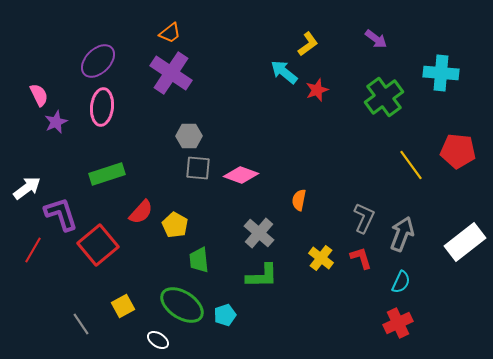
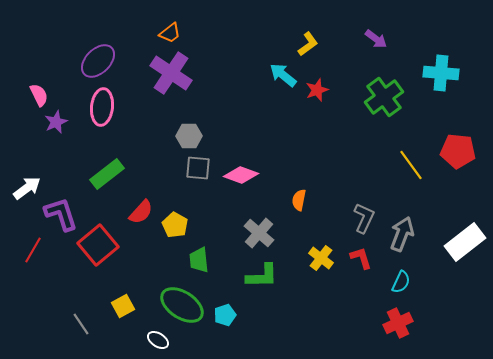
cyan arrow: moved 1 px left, 3 px down
green rectangle: rotated 20 degrees counterclockwise
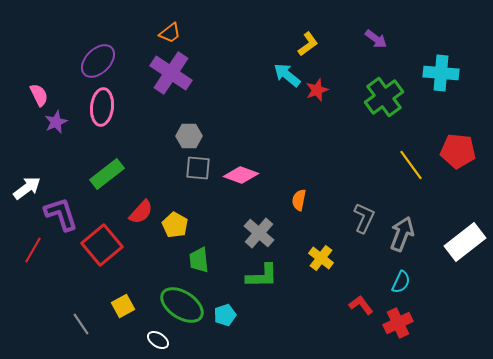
cyan arrow: moved 4 px right
red square: moved 4 px right
red L-shape: moved 47 px down; rotated 20 degrees counterclockwise
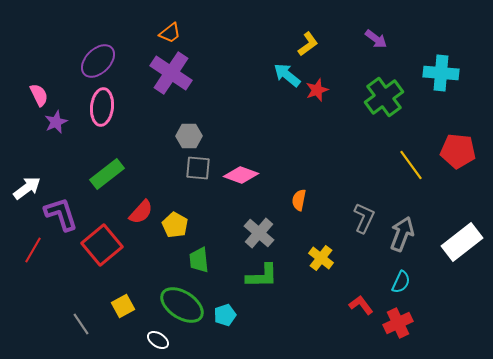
white rectangle: moved 3 px left
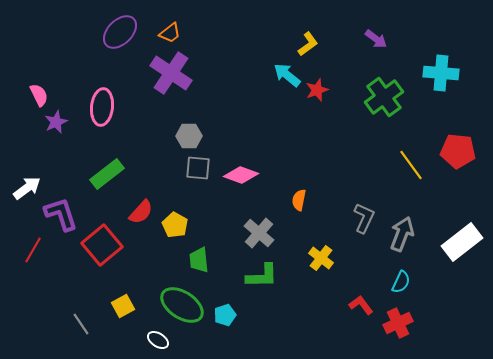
purple ellipse: moved 22 px right, 29 px up
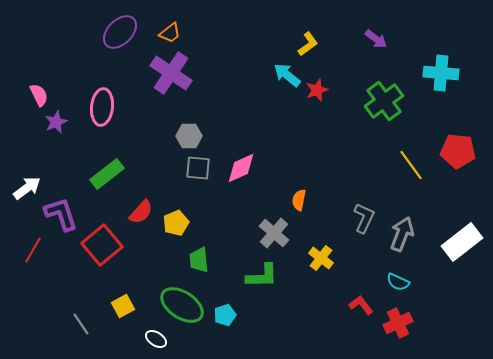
green cross: moved 4 px down
pink diamond: moved 7 px up; rotated 44 degrees counterclockwise
yellow pentagon: moved 1 px right, 2 px up; rotated 20 degrees clockwise
gray cross: moved 15 px right
cyan semicircle: moved 3 px left; rotated 90 degrees clockwise
white ellipse: moved 2 px left, 1 px up
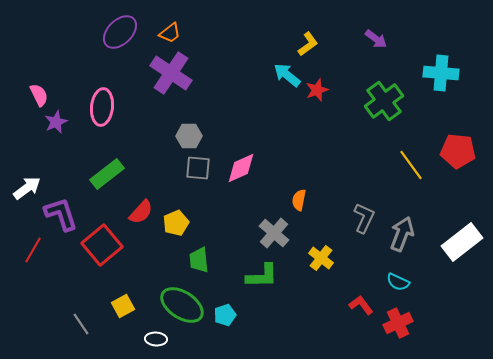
white ellipse: rotated 30 degrees counterclockwise
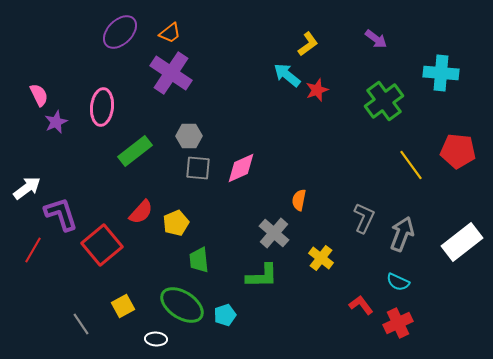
green rectangle: moved 28 px right, 23 px up
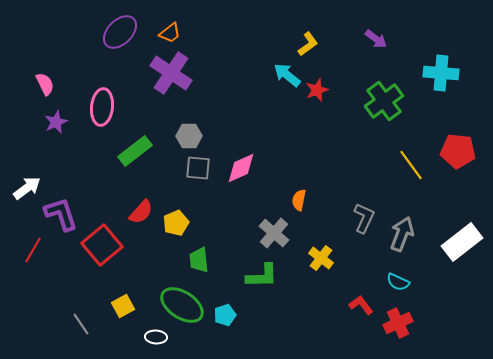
pink semicircle: moved 6 px right, 11 px up
white ellipse: moved 2 px up
